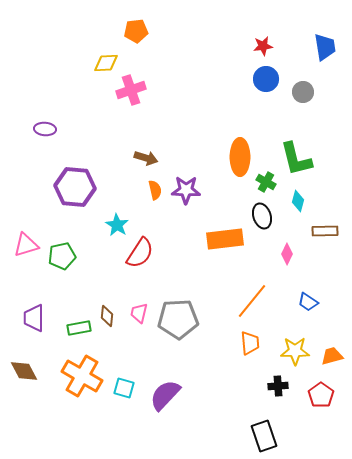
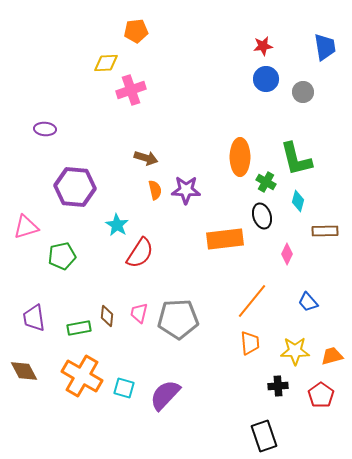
pink triangle at (26, 245): moved 18 px up
blue trapezoid at (308, 302): rotated 15 degrees clockwise
purple trapezoid at (34, 318): rotated 8 degrees counterclockwise
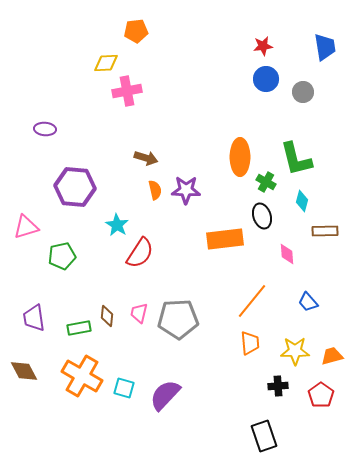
pink cross at (131, 90): moved 4 px left, 1 px down; rotated 8 degrees clockwise
cyan diamond at (298, 201): moved 4 px right
pink diamond at (287, 254): rotated 30 degrees counterclockwise
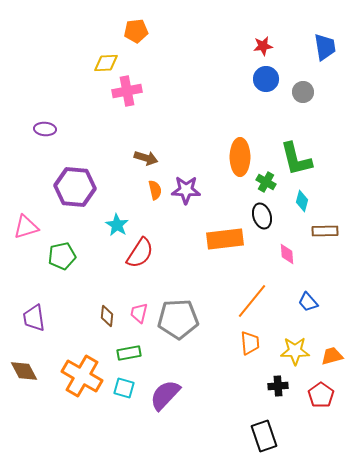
green rectangle at (79, 328): moved 50 px right, 25 px down
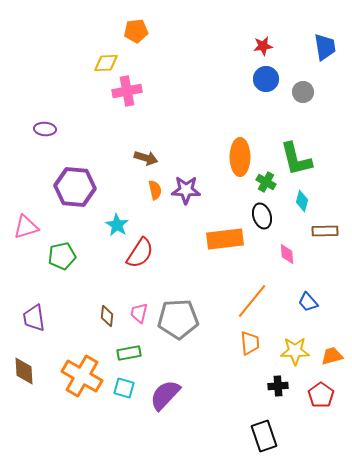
brown diamond at (24, 371): rotated 24 degrees clockwise
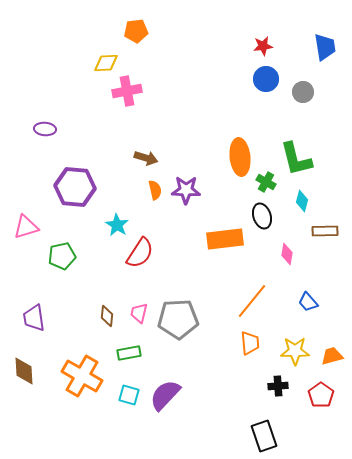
orange ellipse at (240, 157): rotated 6 degrees counterclockwise
pink diamond at (287, 254): rotated 15 degrees clockwise
cyan square at (124, 388): moved 5 px right, 7 px down
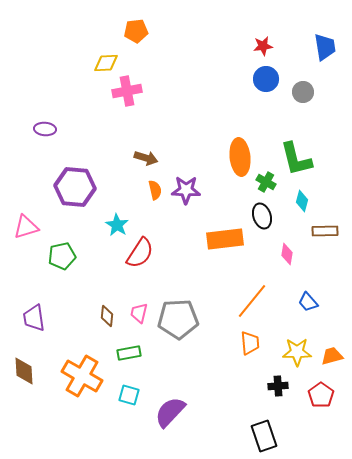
yellow star at (295, 351): moved 2 px right, 1 px down
purple semicircle at (165, 395): moved 5 px right, 17 px down
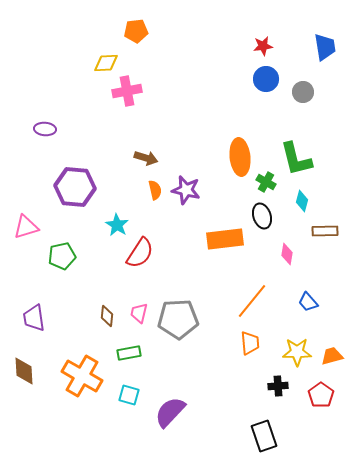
purple star at (186, 190): rotated 12 degrees clockwise
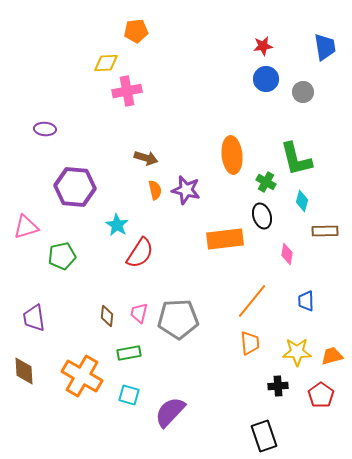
orange ellipse at (240, 157): moved 8 px left, 2 px up
blue trapezoid at (308, 302): moved 2 px left, 1 px up; rotated 40 degrees clockwise
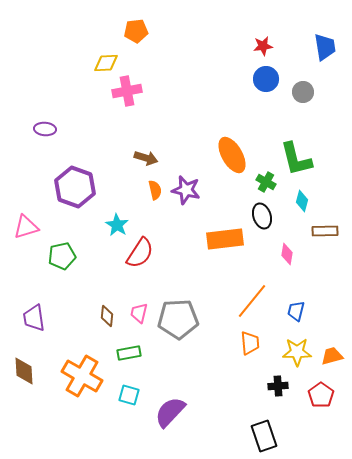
orange ellipse at (232, 155): rotated 24 degrees counterclockwise
purple hexagon at (75, 187): rotated 15 degrees clockwise
blue trapezoid at (306, 301): moved 10 px left, 10 px down; rotated 15 degrees clockwise
